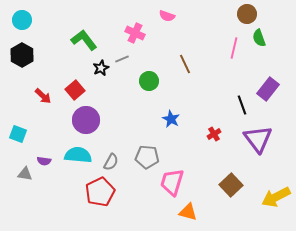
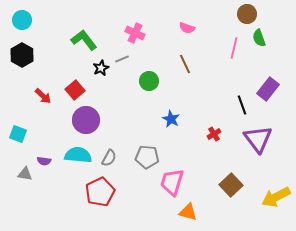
pink semicircle: moved 20 px right, 12 px down
gray semicircle: moved 2 px left, 4 px up
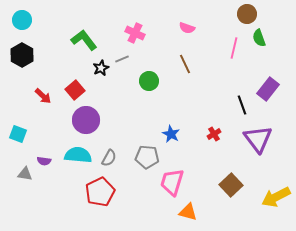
blue star: moved 15 px down
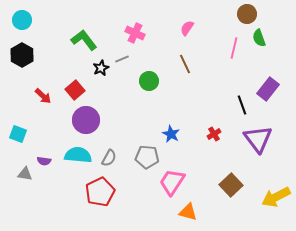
pink semicircle: rotated 105 degrees clockwise
pink trapezoid: rotated 16 degrees clockwise
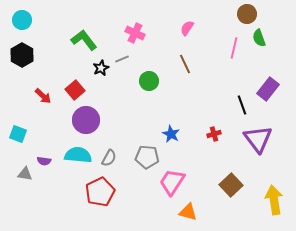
red cross: rotated 16 degrees clockwise
yellow arrow: moved 2 px left, 3 px down; rotated 108 degrees clockwise
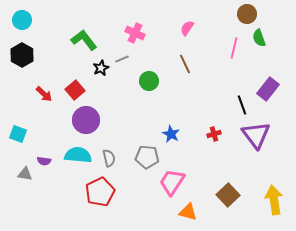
red arrow: moved 1 px right, 2 px up
purple triangle: moved 2 px left, 4 px up
gray semicircle: rotated 42 degrees counterclockwise
brown square: moved 3 px left, 10 px down
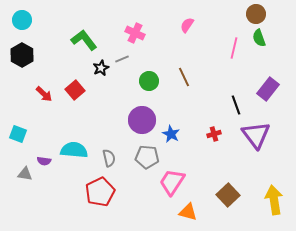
brown circle: moved 9 px right
pink semicircle: moved 3 px up
brown line: moved 1 px left, 13 px down
black line: moved 6 px left
purple circle: moved 56 px right
cyan semicircle: moved 4 px left, 5 px up
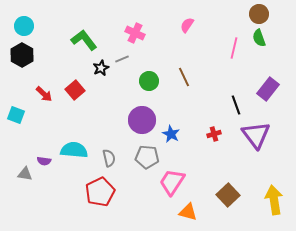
brown circle: moved 3 px right
cyan circle: moved 2 px right, 6 px down
cyan square: moved 2 px left, 19 px up
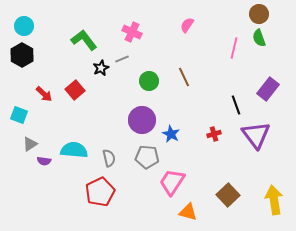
pink cross: moved 3 px left, 1 px up
cyan square: moved 3 px right
gray triangle: moved 5 px right, 30 px up; rotated 42 degrees counterclockwise
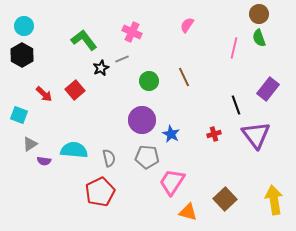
brown square: moved 3 px left, 4 px down
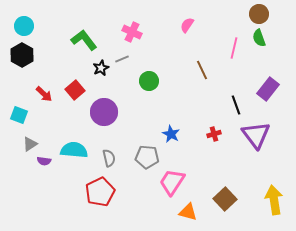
brown line: moved 18 px right, 7 px up
purple circle: moved 38 px left, 8 px up
